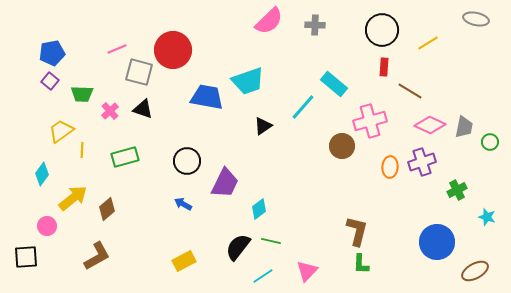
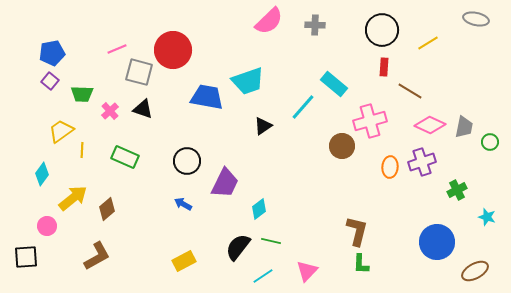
green rectangle at (125, 157): rotated 40 degrees clockwise
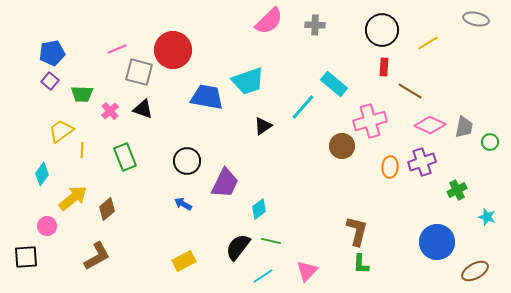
green rectangle at (125, 157): rotated 44 degrees clockwise
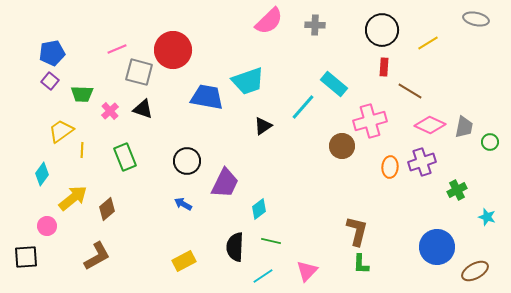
blue circle at (437, 242): moved 5 px down
black semicircle at (238, 247): moved 3 px left; rotated 36 degrees counterclockwise
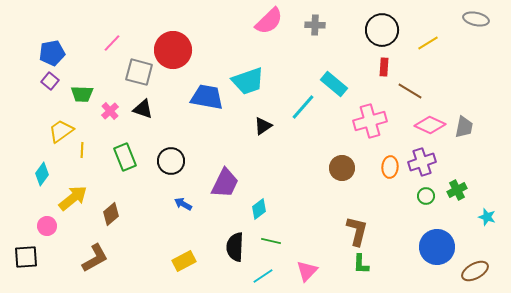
pink line at (117, 49): moved 5 px left, 6 px up; rotated 24 degrees counterclockwise
green circle at (490, 142): moved 64 px left, 54 px down
brown circle at (342, 146): moved 22 px down
black circle at (187, 161): moved 16 px left
brown diamond at (107, 209): moved 4 px right, 5 px down
brown L-shape at (97, 256): moved 2 px left, 2 px down
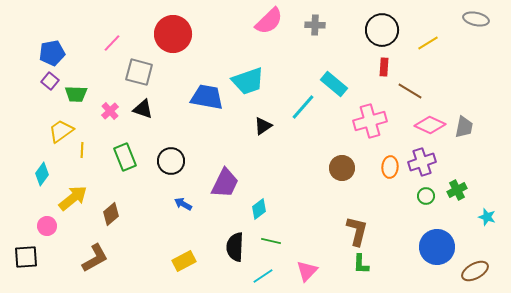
red circle at (173, 50): moved 16 px up
green trapezoid at (82, 94): moved 6 px left
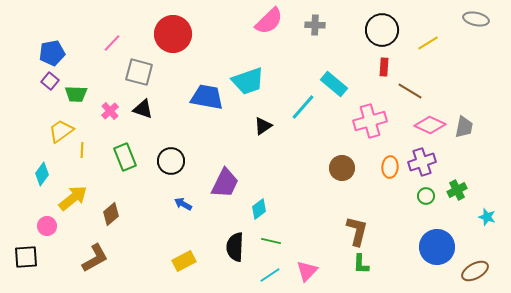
cyan line at (263, 276): moved 7 px right, 1 px up
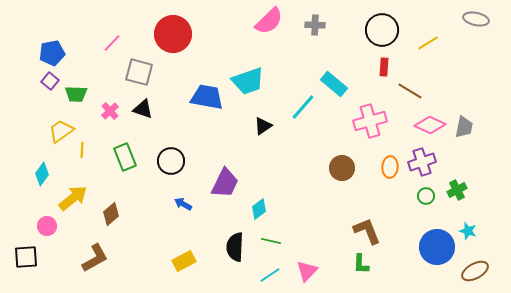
cyan star at (487, 217): moved 19 px left, 14 px down
brown L-shape at (357, 231): moved 10 px right; rotated 36 degrees counterclockwise
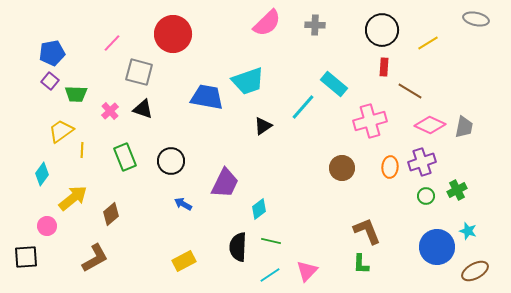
pink semicircle at (269, 21): moved 2 px left, 2 px down
black semicircle at (235, 247): moved 3 px right
